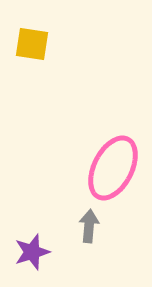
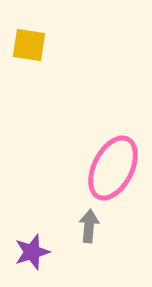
yellow square: moved 3 px left, 1 px down
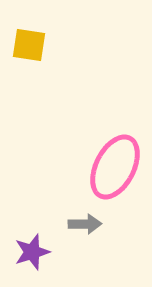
pink ellipse: moved 2 px right, 1 px up
gray arrow: moved 4 px left, 2 px up; rotated 84 degrees clockwise
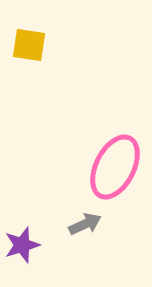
gray arrow: rotated 24 degrees counterclockwise
purple star: moved 10 px left, 7 px up
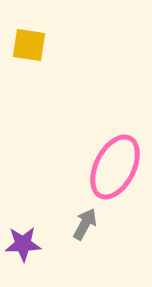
gray arrow: rotated 36 degrees counterclockwise
purple star: moved 1 px right, 1 px up; rotated 15 degrees clockwise
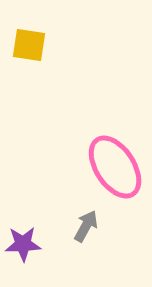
pink ellipse: rotated 60 degrees counterclockwise
gray arrow: moved 1 px right, 2 px down
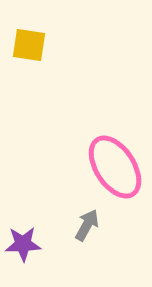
gray arrow: moved 1 px right, 1 px up
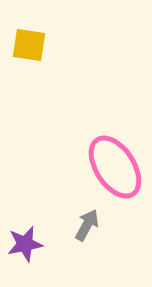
purple star: moved 2 px right; rotated 9 degrees counterclockwise
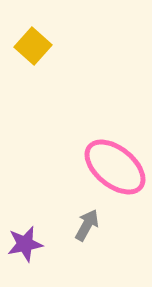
yellow square: moved 4 px right, 1 px down; rotated 33 degrees clockwise
pink ellipse: rotated 18 degrees counterclockwise
